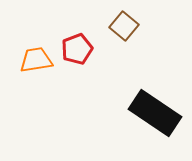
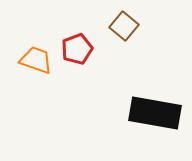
orange trapezoid: rotated 28 degrees clockwise
black rectangle: rotated 24 degrees counterclockwise
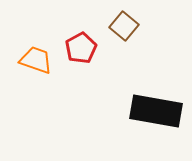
red pentagon: moved 4 px right, 1 px up; rotated 8 degrees counterclockwise
black rectangle: moved 1 px right, 2 px up
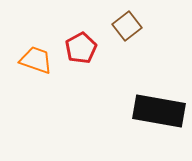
brown square: moved 3 px right; rotated 12 degrees clockwise
black rectangle: moved 3 px right
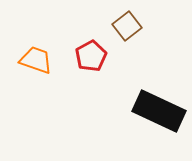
red pentagon: moved 10 px right, 8 px down
black rectangle: rotated 15 degrees clockwise
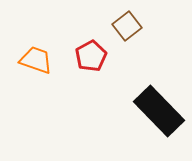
black rectangle: rotated 21 degrees clockwise
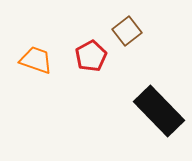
brown square: moved 5 px down
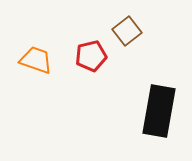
red pentagon: rotated 16 degrees clockwise
black rectangle: rotated 54 degrees clockwise
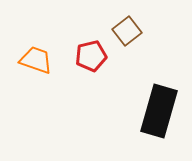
black rectangle: rotated 6 degrees clockwise
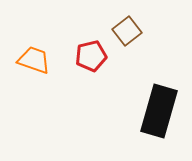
orange trapezoid: moved 2 px left
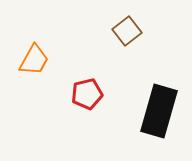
red pentagon: moved 4 px left, 38 px down
orange trapezoid: rotated 100 degrees clockwise
